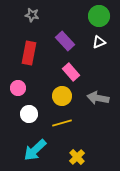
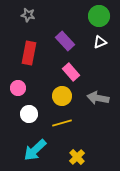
gray star: moved 4 px left
white triangle: moved 1 px right
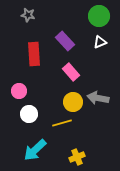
red rectangle: moved 5 px right, 1 px down; rotated 15 degrees counterclockwise
pink circle: moved 1 px right, 3 px down
yellow circle: moved 11 px right, 6 px down
yellow cross: rotated 21 degrees clockwise
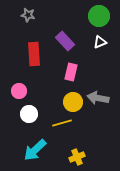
pink rectangle: rotated 54 degrees clockwise
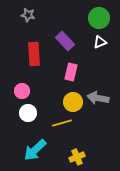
green circle: moved 2 px down
pink circle: moved 3 px right
white circle: moved 1 px left, 1 px up
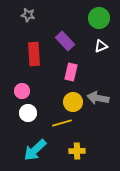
white triangle: moved 1 px right, 4 px down
yellow cross: moved 6 px up; rotated 21 degrees clockwise
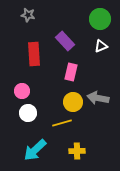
green circle: moved 1 px right, 1 px down
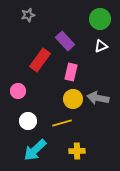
gray star: rotated 24 degrees counterclockwise
red rectangle: moved 6 px right, 6 px down; rotated 40 degrees clockwise
pink circle: moved 4 px left
yellow circle: moved 3 px up
white circle: moved 8 px down
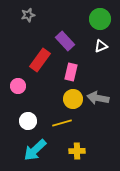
pink circle: moved 5 px up
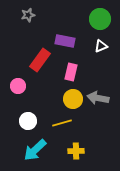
purple rectangle: rotated 36 degrees counterclockwise
yellow cross: moved 1 px left
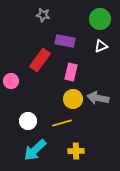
gray star: moved 15 px right; rotated 24 degrees clockwise
pink circle: moved 7 px left, 5 px up
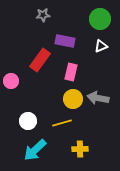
gray star: rotated 16 degrees counterclockwise
yellow cross: moved 4 px right, 2 px up
